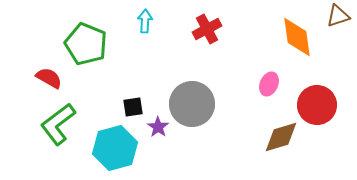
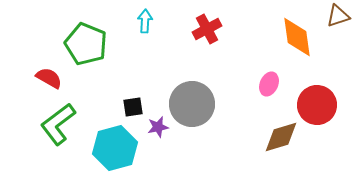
purple star: rotated 25 degrees clockwise
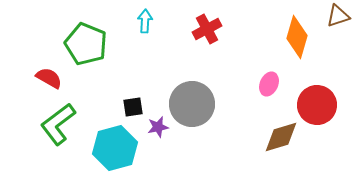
orange diamond: rotated 24 degrees clockwise
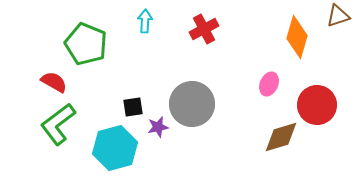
red cross: moved 3 px left
red semicircle: moved 5 px right, 4 px down
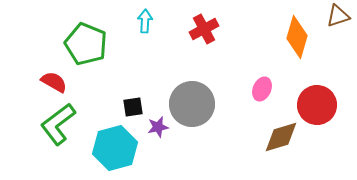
pink ellipse: moved 7 px left, 5 px down
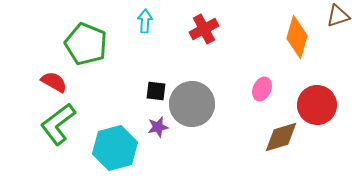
black square: moved 23 px right, 16 px up; rotated 15 degrees clockwise
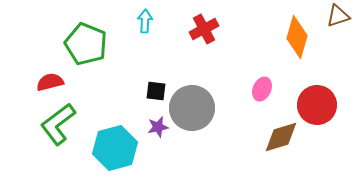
red semicircle: moved 4 px left; rotated 44 degrees counterclockwise
gray circle: moved 4 px down
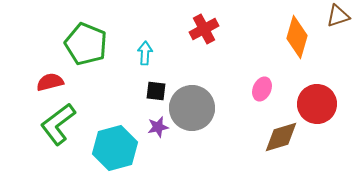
cyan arrow: moved 32 px down
red circle: moved 1 px up
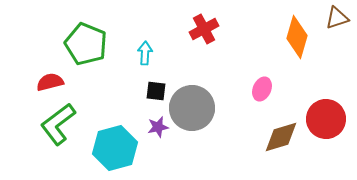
brown triangle: moved 1 px left, 2 px down
red circle: moved 9 px right, 15 px down
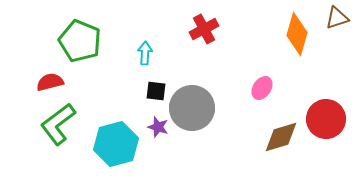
orange diamond: moved 3 px up
green pentagon: moved 6 px left, 3 px up
pink ellipse: moved 1 px up; rotated 10 degrees clockwise
purple star: rotated 30 degrees clockwise
cyan hexagon: moved 1 px right, 4 px up
